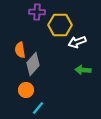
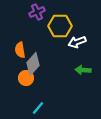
purple cross: rotated 28 degrees counterclockwise
yellow hexagon: moved 1 px down
orange circle: moved 12 px up
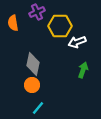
orange semicircle: moved 7 px left, 27 px up
gray diamond: rotated 30 degrees counterclockwise
green arrow: rotated 105 degrees clockwise
orange circle: moved 6 px right, 7 px down
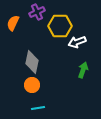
orange semicircle: rotated 35 degrees clockwise
gray diamond: moved 1 px left, 2 px up
cyan line: rotated 40 degrees clockwise
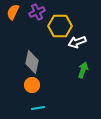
orange semicircle: moved 11 px up
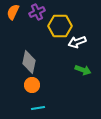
gray diamond: moved 3 px left
green arrow: rotated 91 degrees clockwise
